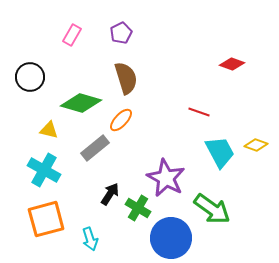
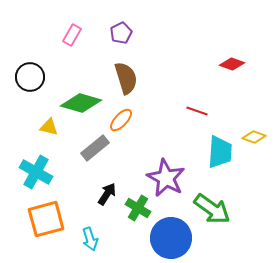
red line: moved 2 px left, 1 px up
yellow triangle: moved 3 px up
yellow diamond: moved 2 px left, 8 px up
cyan trapezoid: rotated 32 degrees clockwise
cyan cross: moved 8 px left, 2 px down
black arrow: moved 3 px left
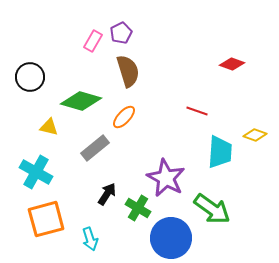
pink rectangle: moved 21 px right, 6 px down
brown semicircle: moved 2 px right, 7 px up
green diamond: moved 2 px up
orange ellipse: moved 3 px right, 3 px up
yellow diamond: moved 1 px right, 2 px up
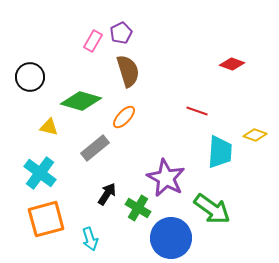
cyan cross: moved 4 px right, 1 px down; rotated 8 degrees clockwise
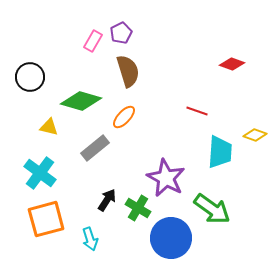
black arrow: moved 6 px down
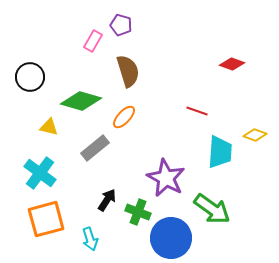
purple pentagon: moved 8 px up; rotated 30 degrees counterclockwise
green cross: moved 4 px down; rotated 10 degrees counterclockwise
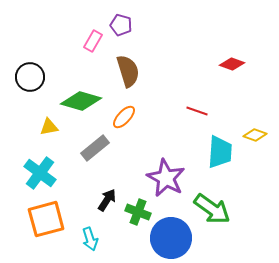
yellow triangle: rotated 24 degrees counterclockwise
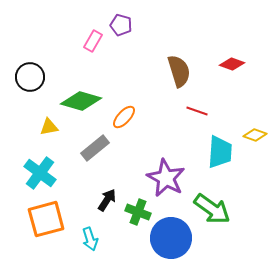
brown semicircle: moved 51 px right
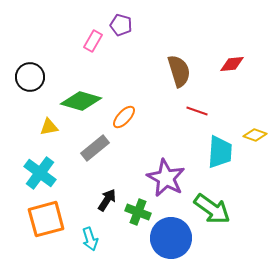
red diamond: rotated 25 degrees counterclockwise
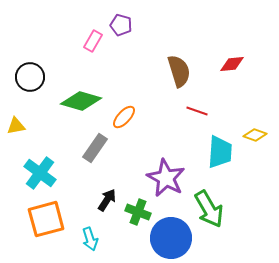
yellow triangle: moved 33 px left, 1 px up
gray rectangle: rotated 16 degrees counterclockwise
green arrow: moved 3 px left; rotated 24 degrees clockwise
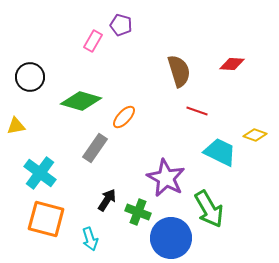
red diamond: rotated 10 degrees clockwise
cyan trapezoid: rotated 68 degrees counterclockwise
orange square: rotated 30 degrees clockwise
